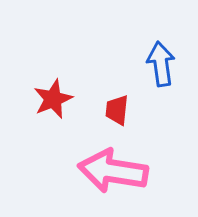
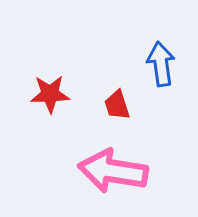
red star: moved 3 px left, 5 px up; rotated 21 degrees clockwise
red trapezoid: moved 5 px up; rotated 24 degrees counterclockwise
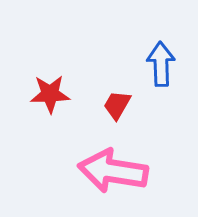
blue arrow: rotated 6 degrees clockwise
red trapezoid: rotated 48 degrees clockwise
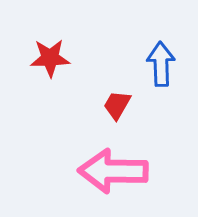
red star: moved 36 px up
pink arrow: rotated 8 degrees counterclockwise
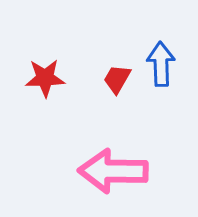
red star: moved 5 px left, 20 px down
red trapezoid: moved 26 px up
